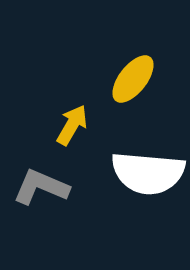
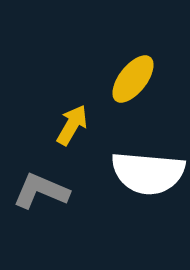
gray L-shape: moved 4 px down
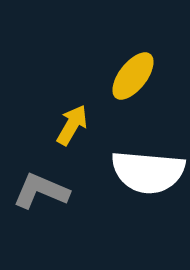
yellow ellipse: moved 3 px up
white semicircle: moved 1 px up
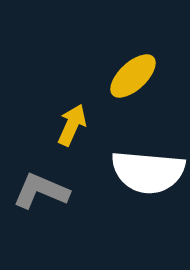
yellow ellipse: rotated 9 degrees clockwise
yellow arrow: rotated 6 degrees counterclockwise
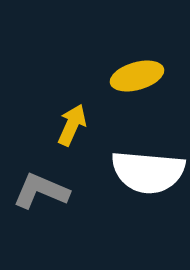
yellow ellipse: moved 4 px right; rotated 27 degrees clockwise
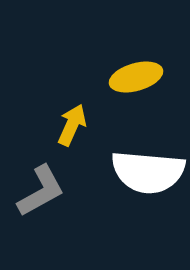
yellow ellipse: moved 1 px left, 1 px down
gray L-shape: rotated 128 degrees clockwise
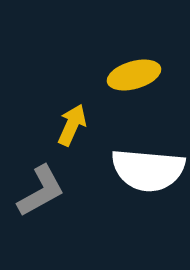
yellow ellipse: moved 2 px left, 2 px up
white semicircle: moved 2 px up
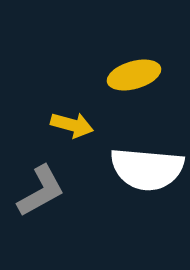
yellow arrow: rotated 81 degrees clockwise
white semicircle: moved 1 px left, 1 px up
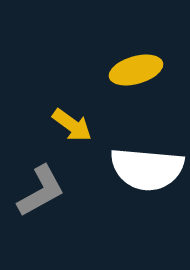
yellow ellipse: moved 2 px right, 5 px up
yellow arrow: rotated 21 degrees clockwise
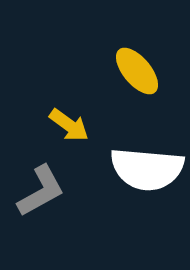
yellow ellipse: moved 1 px right, 1 px down; rotated 66 degrees clockwise
yellow arrow: moved 3 px left
